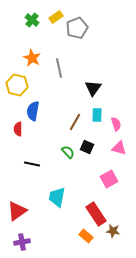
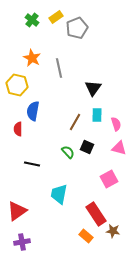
cyan trapezoid: moved 2 px right, 3 px up
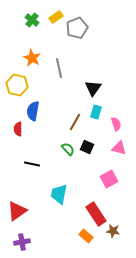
cyan rectangle: moved 1 px left, 3 px up; rotated 16 degrees clockwise
green semicircle: moved 3 px up
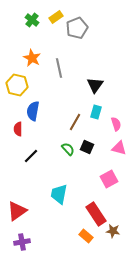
black triangle: moved 2 px right, 3 px up
black line: moved 1 px left, 8 px up; rotated 56 degrees counterclockwise
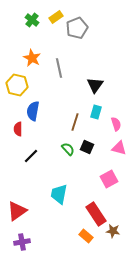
brown line: rotated 12 degrees counterclockwise
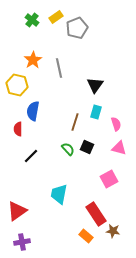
orange star: moved 1 px right, 2 px down; rotated 12 degrees clockwise
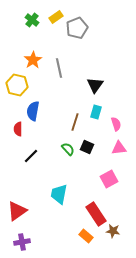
pink triangle: rotated 21 degrees counterclockwise
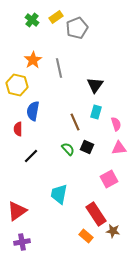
brown line: rotated 42 degrees counterclockwise
